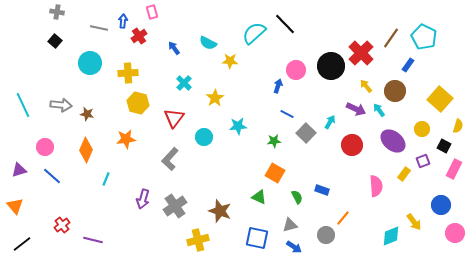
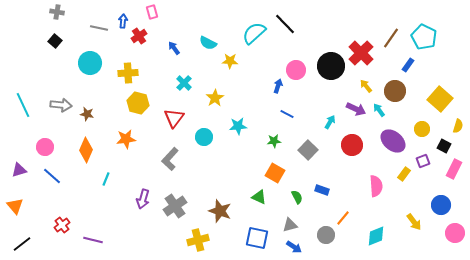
gray square at (306, 133): moved 2 px right, 17 px down
cyan diamond at (391, 236): moved 15 px left
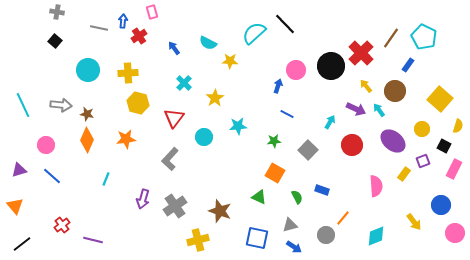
cyan circle at (90, 63): moved 2 px left, 7 px down
pink circle at (45, 147): moved 1 px right, 2 px up
orange diamond at (86, 150): moved 1 px right, 10 px up
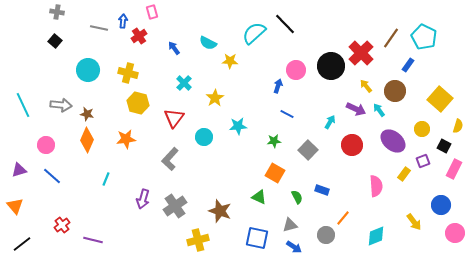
yellow cross at (128, 73): rotated 18 degrees clockwise
